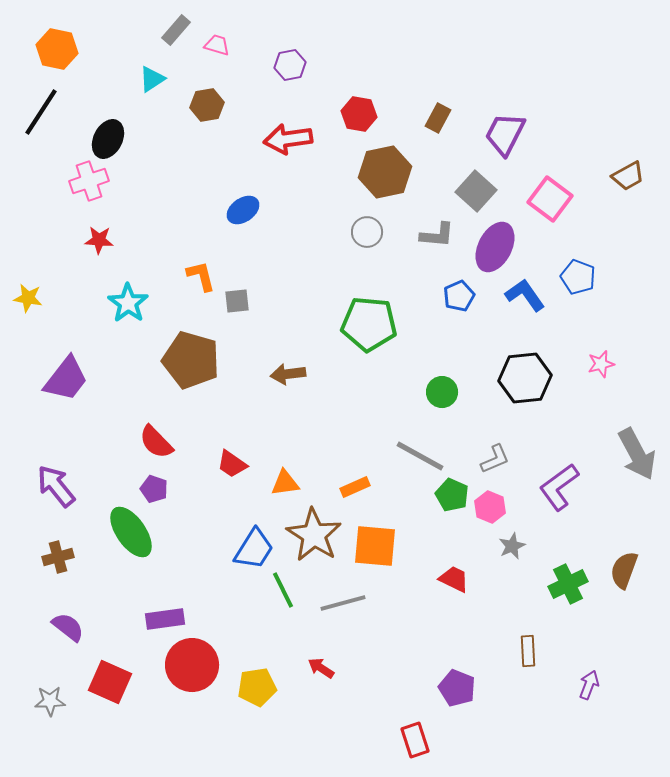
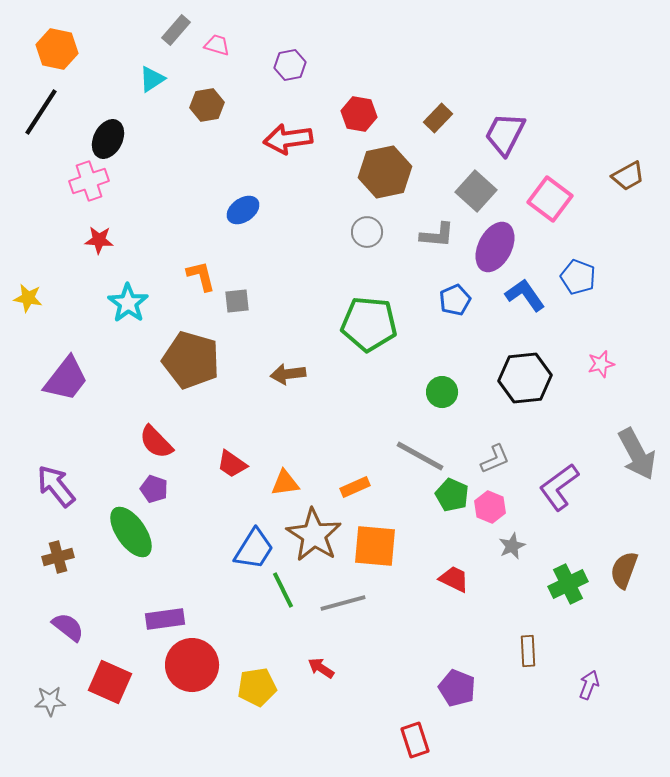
brown rectangle at (438, 118): rotated 16 degrees clockwise
blue pentagon at (459, 296): moved 4 px left, 4 px down
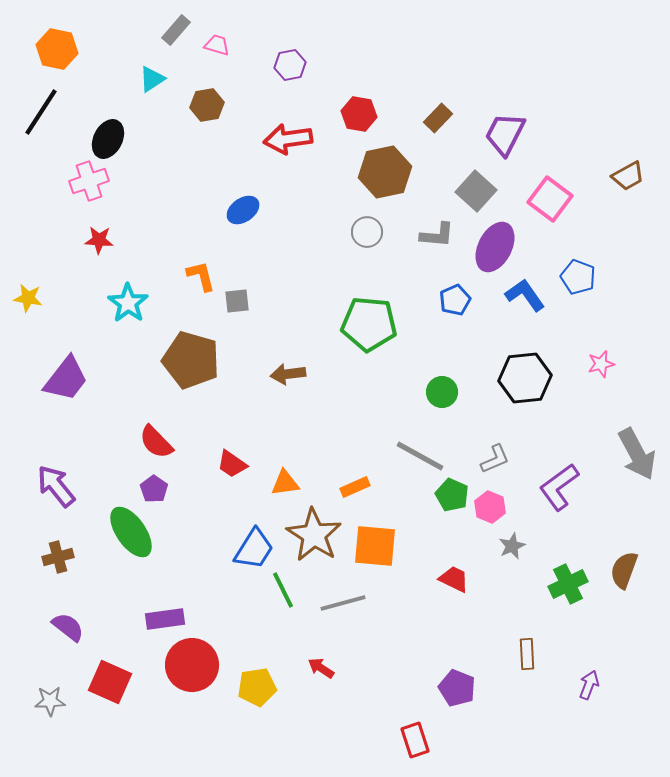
purple pentagon at (154, 489): rotated 16 degrees clockwise
brown rectangle at (528, 651): moved 1 px left, 3 px down
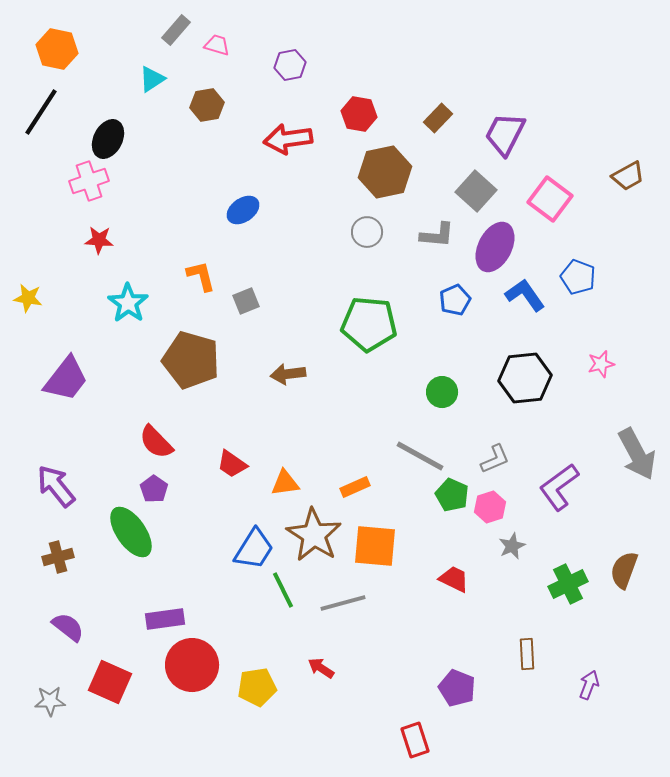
gray square at (237, 301): moved 9 px right; rotated 16 degrees counterclockwise
pink hexagon at (490, 507): rotated 20 degrees clockwise
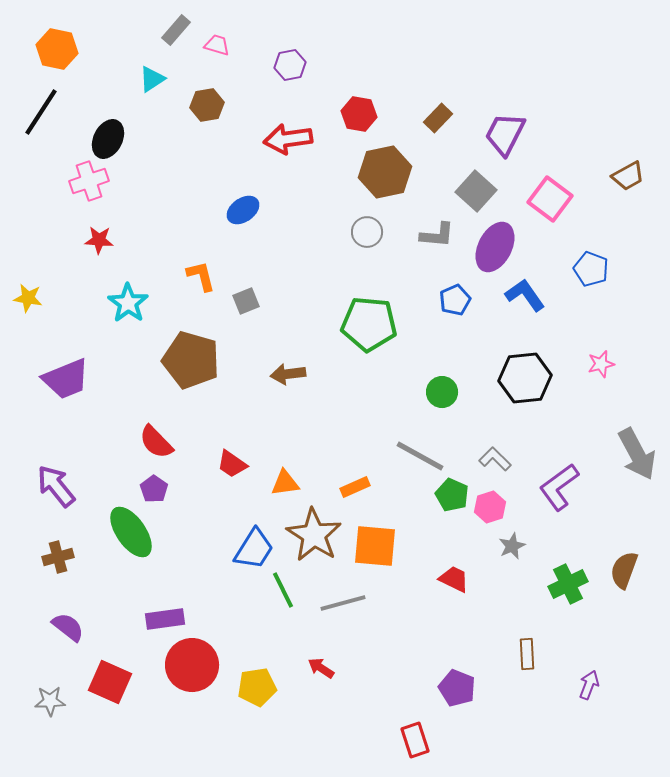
blue pentagon at (578, 277): moved 13 px right, 8 px up
purple trapezoid at (66, 379): rotated 30 degrees clockwise
gray L-shape at (495, 459): rotated 112 degrees counterclockwise
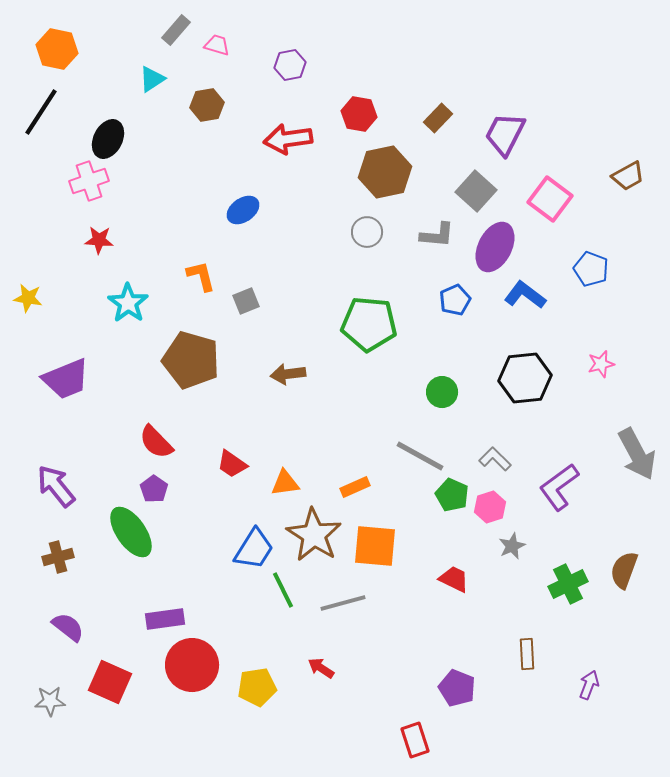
blue L-shape at (525, 295): rotated 18 degrees counterclockwise
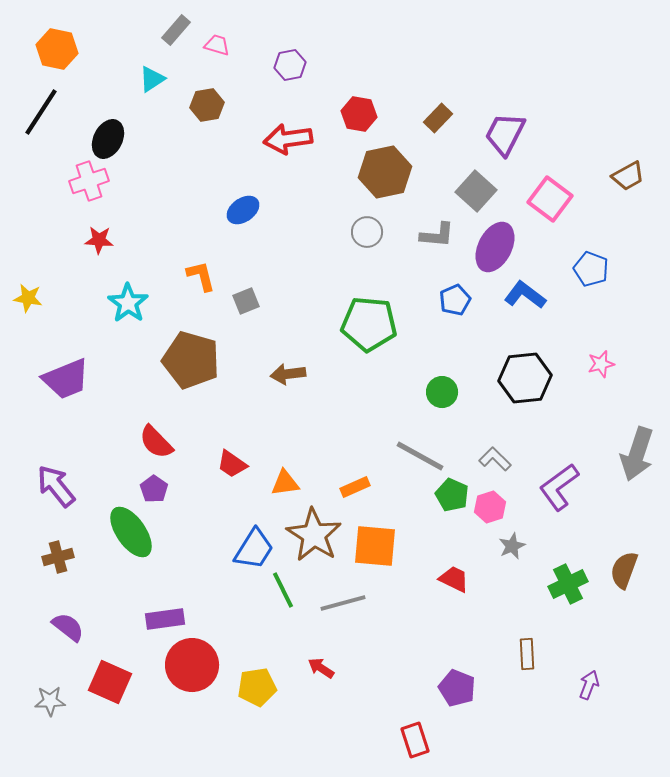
gray arrow at (637, 454): rotated 46 degrees clockwise
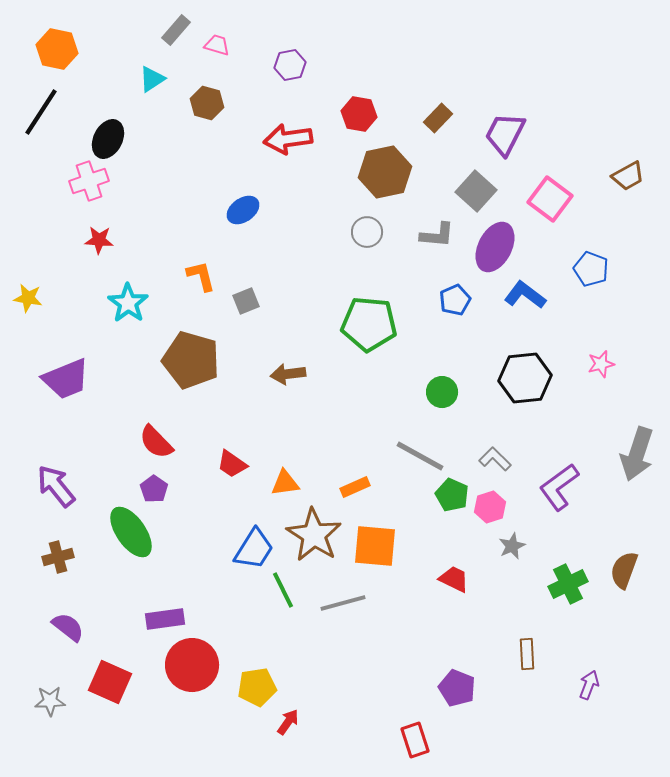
brown hexagon at (207, 105): moved 2 px up; rotated 24 degrees clockwise
red arrow at (321, 668): moved 33 px left, 54 px down; rotated 92 degrees clockwise
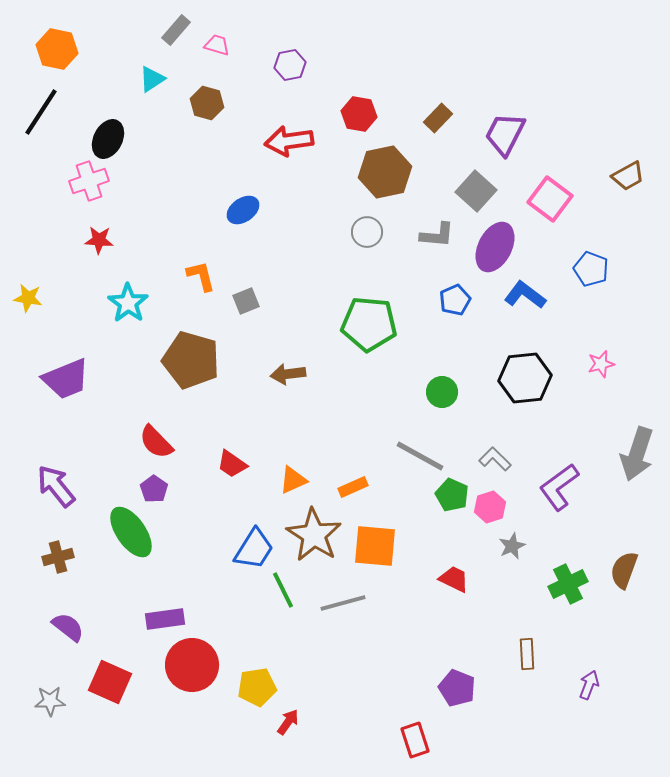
red arrow at (288, 139): moved 1 px right, 2 px down
orange triangle at (285, 483): moved 8 px right, 3 px up; rotated 16 degrees counterclockwise
orange rectangle at (355, 487): moved 2 px left
